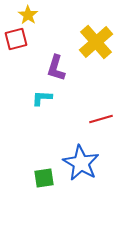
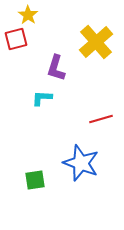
blue star: rotated 9 degrees counterclockwise
green square: moved 9 px left, 2 px down
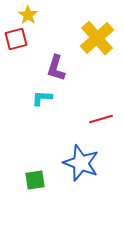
yellow cross: moved 1 px right, 4 px up
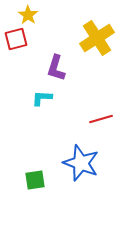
yellow cross: rotated 8 degrees clockwise
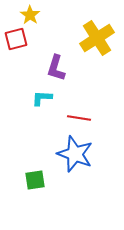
yellow star: moved 2 px right
red line: moved 22 px left, 1 px up; rotated 25 degrees clockwise
blue star: moved 6 px left, 9 px up
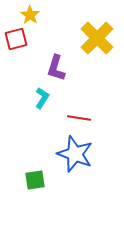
yellow cross: rotated 12 degrees counterclockwise
cyan L-shape: rotated 120 degrees clockwise
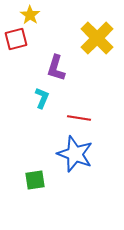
cyan L-shape: rotated 10 degrees counterclockwise
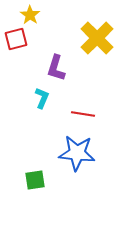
red line: moved 4 px right, 4 px up
blue star: moved 2 px right, 1 px up; rotated 15 degrees counterclockwise
